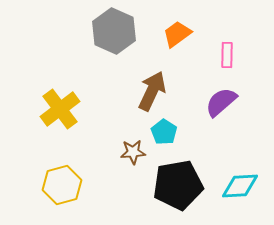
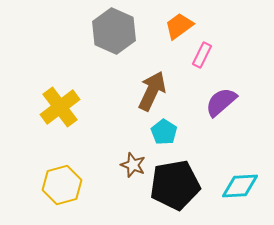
orange trapezoid: moved 2 px right, 8 px up
pink rectangle: moved 25 px left; rotated 25 degrees clockwise
yellow cross: moved 2 px up
brown star: moved 13 px down; rotated 25 degrees clockwise
black pentagon: moved 3 px left
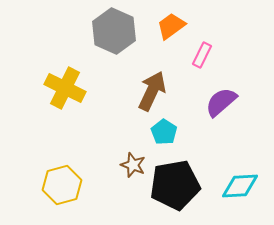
orange trapezoid: moved 8 px left
yellow cross: moved 5 px right, 19 px up; rotated 27 degrees counterclockwise
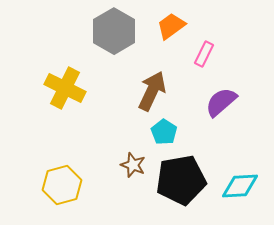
gray hexagon: rotated 6 degrees clockwise
pink rectangle: moved 2 px right, 1 px up
black pentagon: moved 6 px right, 5 px up
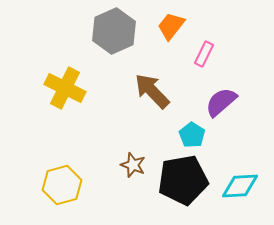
orange trapezoid: rotated 16 degrees counterclockwise
gray hexagon: rotated 6 degrees clockwise
brown arrow: rotated 69 degrees counterclockwise
cyan pentagon: moved 28 px right, 3 px down
black pentagon: moved 2 px right
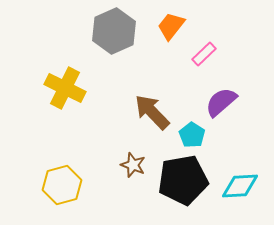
pink rectangle: rotated 20 degrees clockwise
brown arrow: moved 21 px down
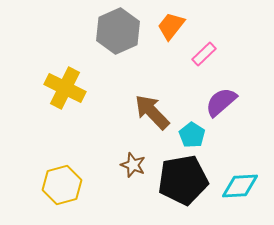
gray hexagon: moved 4 px right
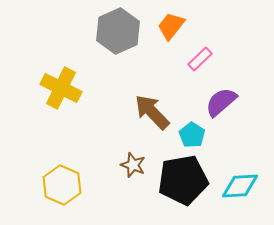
pink rectangle: moved 4 px left, 5 px down
yellow cross: moved 4 px left
yellow hexagon: rotated 21 degrees counterclockwise
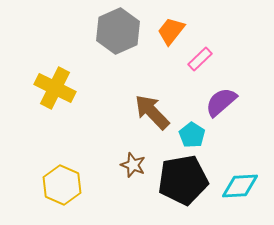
orange trapezoid: moved 5 px down
yellow cross: moved 6 px left
